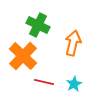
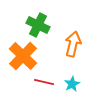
orange arrow: moved 1 px down
cyan star: moved 2 px left
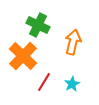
orange arrow: moved 2 px up
red line: rotated 72 degrees counterclockwise
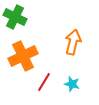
green cross: moved 23 px left, 8 px up
orange cross: rotated 20 degrees clockwise
cyan star: rotated 28 degrees counterclockwise
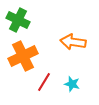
green cross: moved 3 px right, 3 px down
orange arrow: rotated 95 degrees counterclockwise
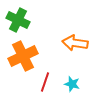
orange arrow: moved 2 px right, 1 px down
red line: moved 1 px right; rotated 12 degrees counterclockwise
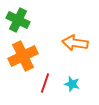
red line: moved 1 px down
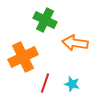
green cross: moved 27 px right
orange cross: moved 1 px down
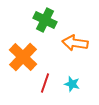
orange cross: rotated 20 degrees counterclockwise
